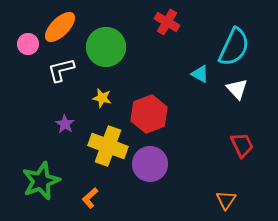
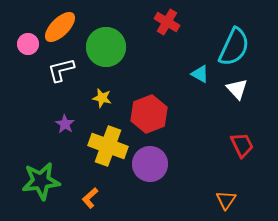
green star: rotated 15 degrees clockwise
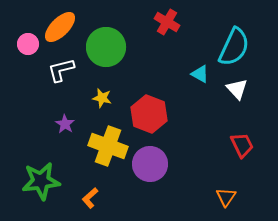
red hexagon: rotated 18 degrees counterclockwise
orange triangle: moved 3 px up
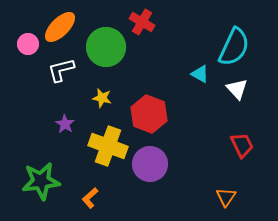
red cross: moved 25 px left
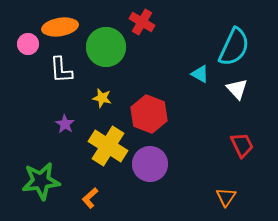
orange ellipse: rotated 36 degrees clockwise
white L-shape: rotated 80 degrees counterclockwise
yellow cross: rotated 12 degrees clockwise
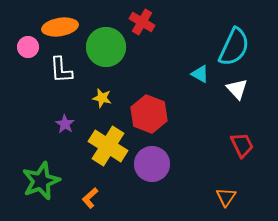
pink circle: moved 3 px down
purple circle: moved 2 px right
green star: rotated 15 degrees counterclockwise
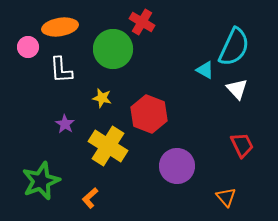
green circle: moved 7 px right, 2 px down
cyan triangle: moved 5 px right, 4 px up
purple circle: moved 25 px right, 2 px down
orange triangle: rotated 15 degrees counterclockwise
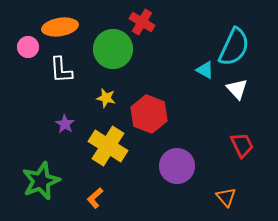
yellow star: moved 4 px right
orange L-shape: moved 5 px right
